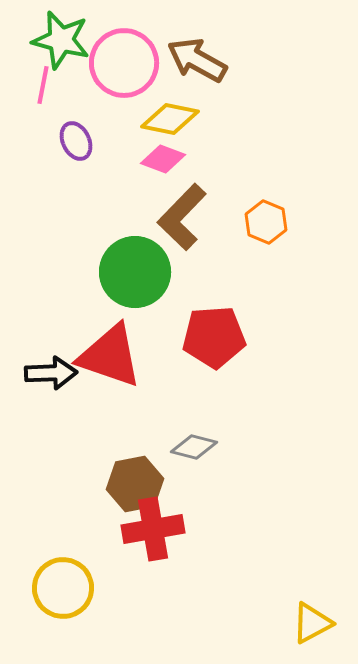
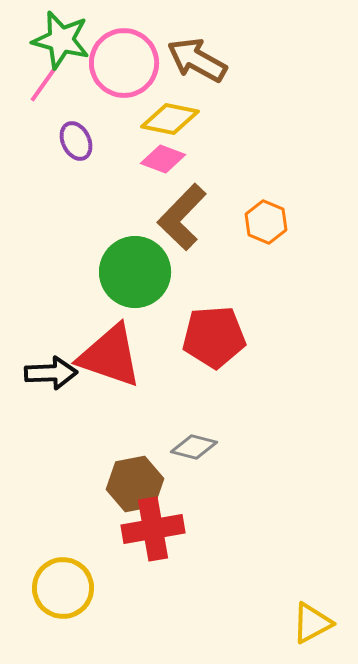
pink line: rotated 24 degrees clockwise
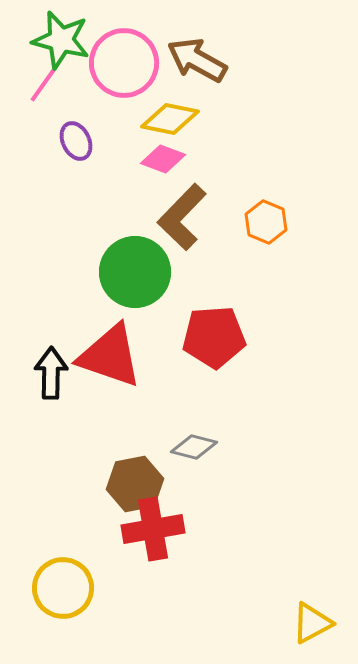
black arrow: rotated 87 degrees counterclockwise
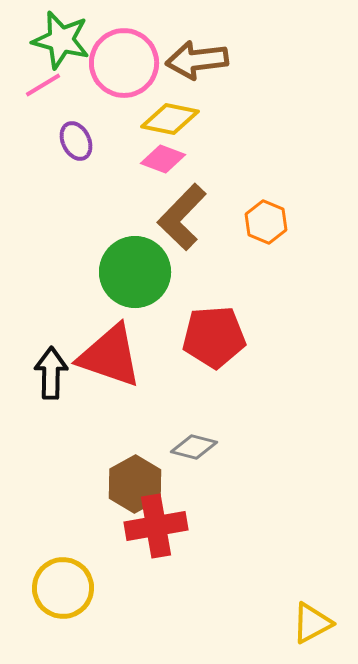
brown arrow: rotated 36 degrees counterclockwise
pink line: rotated 24 degrees clockwise
brown hexagon: rotated 18 degrees counterclockwise
red cross: moved 3 px right, 3 px up
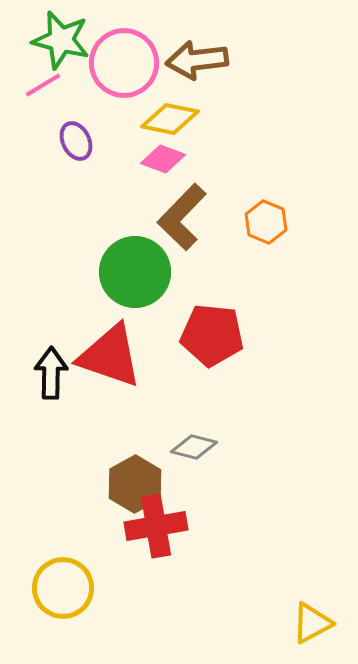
red pentagon: moved 2 px left, 2 px up; rotated 10 degrees clockwise
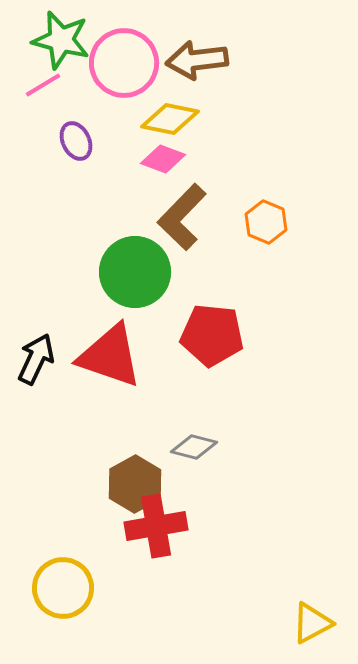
black arrow: moved 15 px left, 14 px up; rotated 24 degrees clockwise
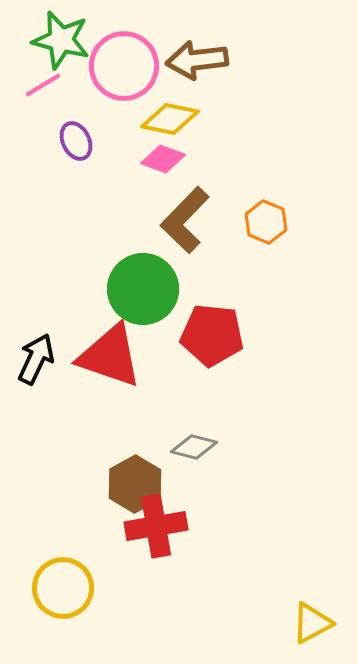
pink circle: moved 3 px down
brown L-shape: moved 3 px right, 3 px down
green circle: moved 8 px right, 17 px down
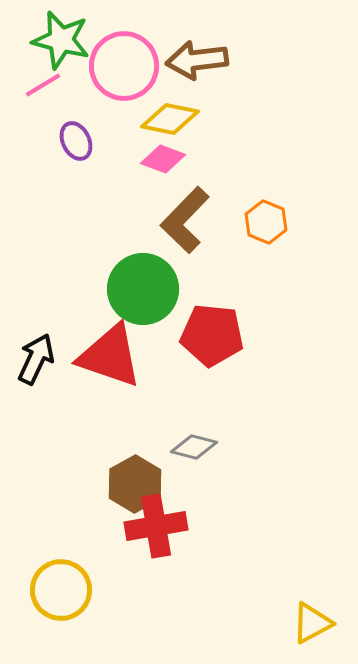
yellow circle: moved 2 px left, 2 px down
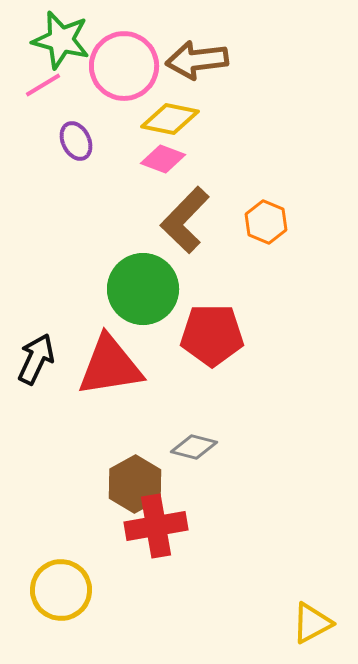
red pentagon: rotated 6 degrees counterclockwise
red triangle: moved 10 px down; rotated 28 degrees counterclockwise
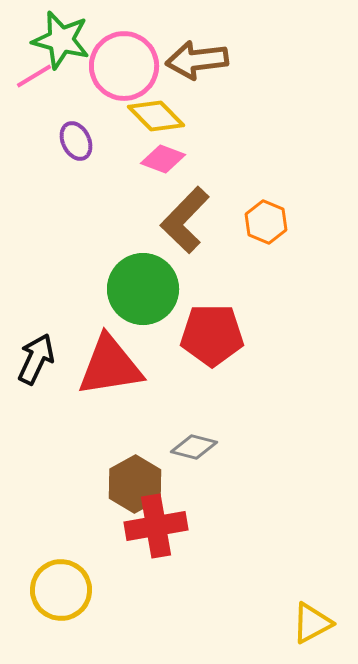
pink line: moved 9 px left, 9 px up
yellow diamond: moved 14 px left, 3 px up; rotated 34 degrees clockwise
